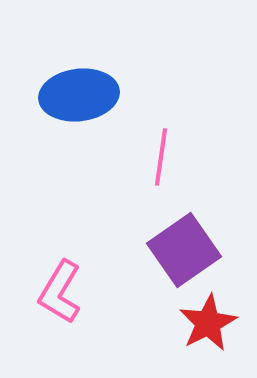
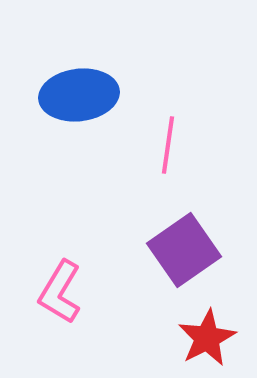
pink line: moved 7 px right, 12 px up
red star: moved 1 px left, 15 px down
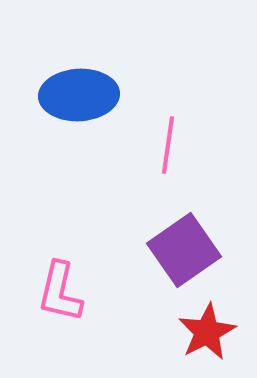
blue ellipse: rotated 4 degrees clockwise
pink L-shape: rotated 18 degrees counterclockwise
red star: moved 6 px up
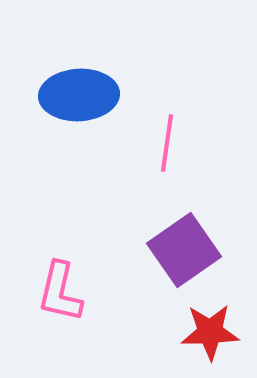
pink line: moved 1 px left, 2 px up
red star: moved 3 px right; rotated 26 degrees clockwise
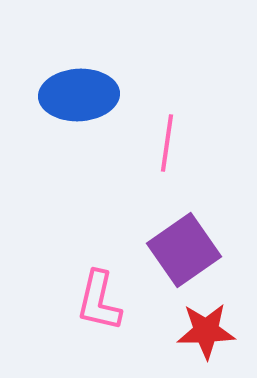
pink L-shape: moved 39 px right, 9 px down
red star: moved 4 px left, 1 px up
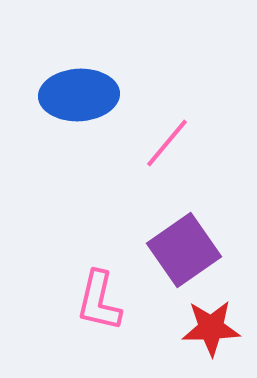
pink line: rotated 32 degrees clockwise
red star: moved 5 px right, 3 px up
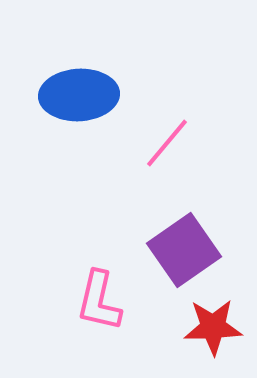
red star: moved 2 px right, 1 px up
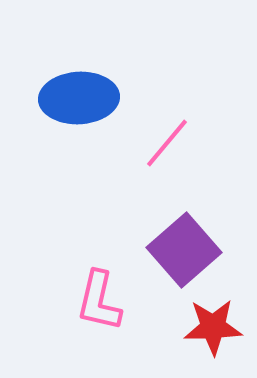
blue ellipse: moved 3 px down
purple square: rotated 6 degrees counterclockwise
